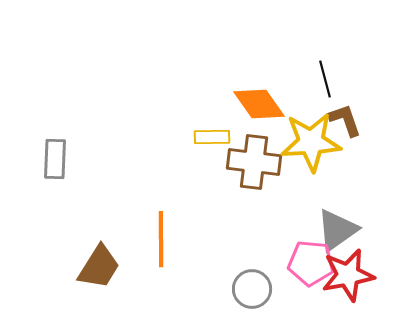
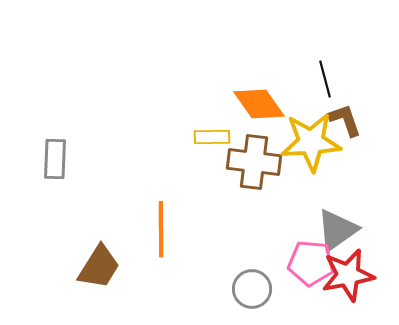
orange line: moved 10 px up
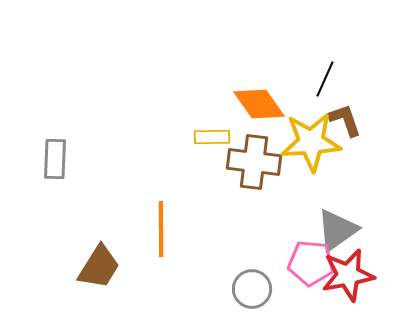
black line: rotated 39 degrees clockwise
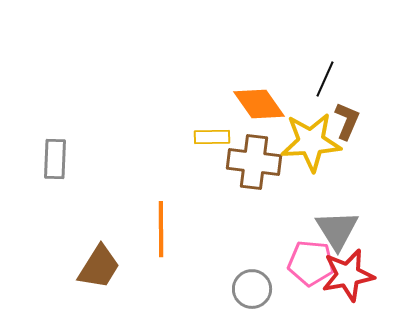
brown L-shape: moved 2 px right, 1 px down; rotated 42 degrees clockwise
gray triangle: rotated 27 degrees counterclockwise
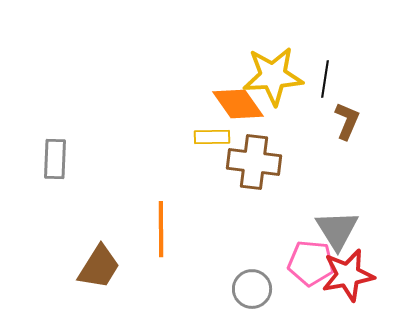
black line: rotated 15 degrees counterclockwise
orange diamond: moved 21 px left
yellow star: moved 38 px left, 66 px up
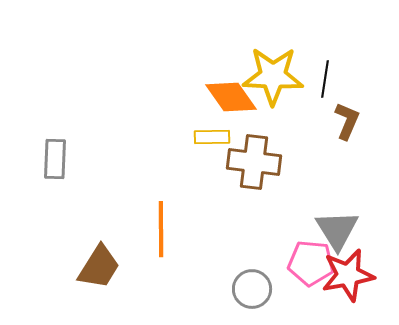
yellow star: rotated 6 degrees clockwise
orange diamond: moved 7 px left, 7 px up
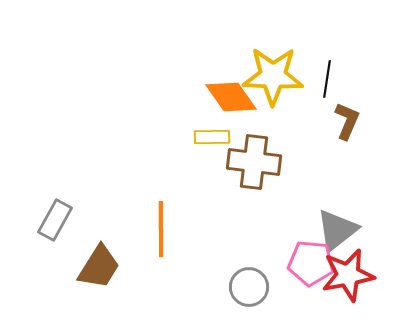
black line: moved 2 px right
gray rectangle: moved 61 px down; rotated 27 degrees clockwise
gray triangle: rotated 24 degrees clockwise
gray circle: moved 3 px left, 2 px up
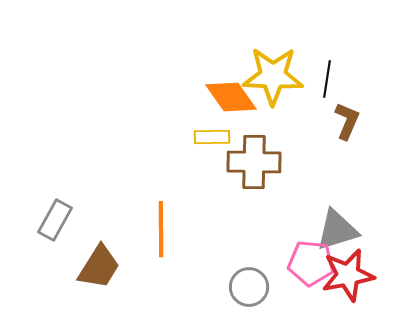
brown cross: rotated 6 degrees counterclockwise
gray triangle: rotated 21 degrees clockwise
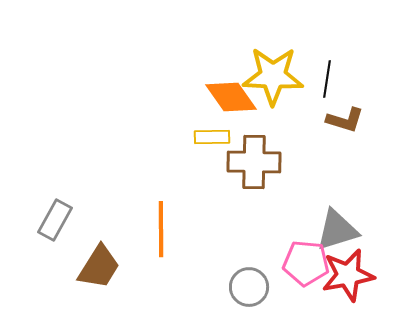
brown L-shape: moved 2 px left, 1 px up; rotated 84 degrees clockwise
pink pentagon: moved 5 px left
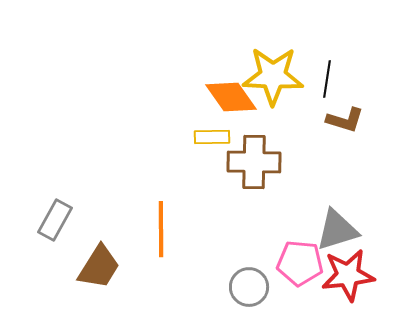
pink pentagon: moved 6 px left
red star: rotated 4 degrees clockwise
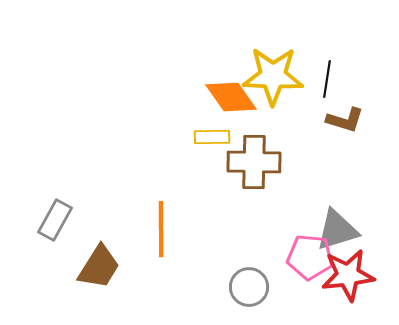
pink pentagon: moved 10 px right, 6 px up
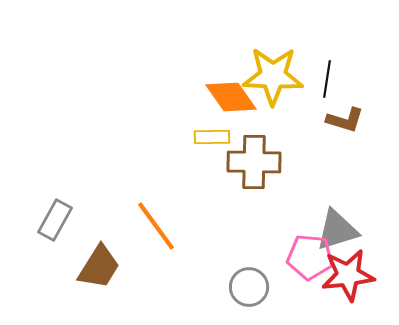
orange line: moved 5 px left, 3 px up; rotated 36 degrees counterclockwise
